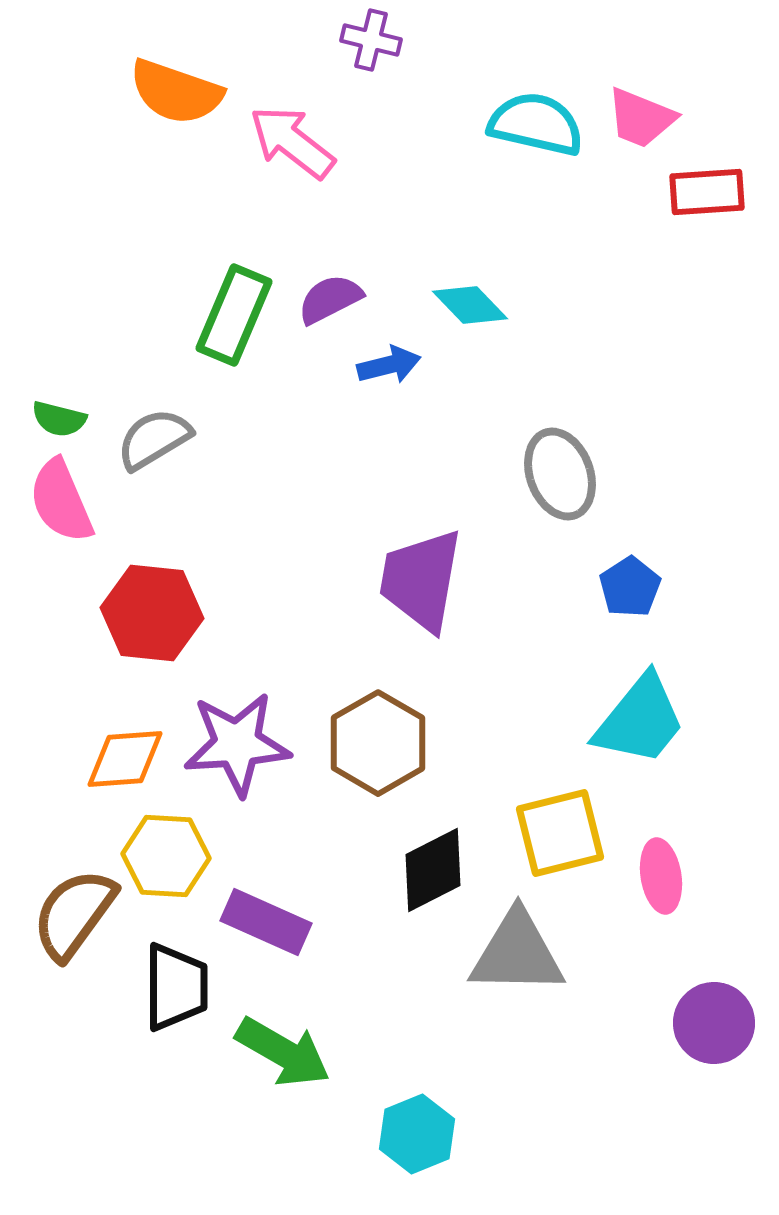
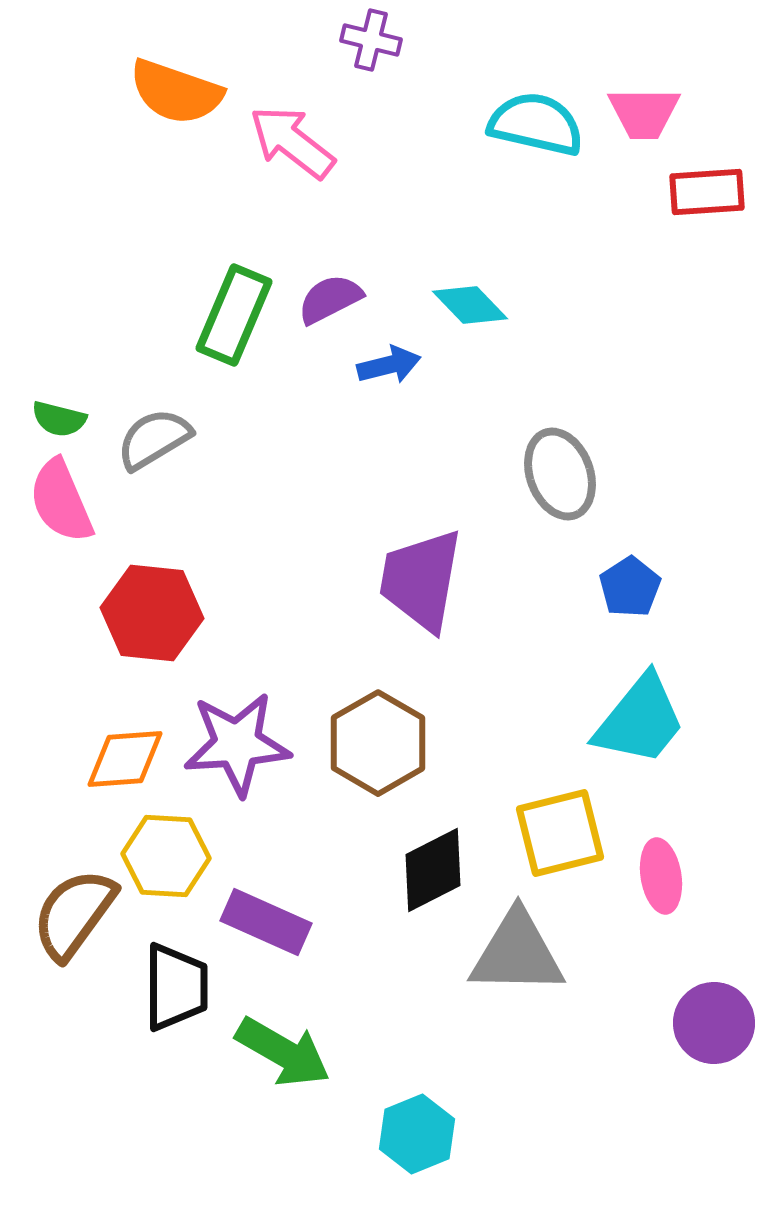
pink trapezoid: moved 3 px right, 5 px up; rotated 22 degrees counterclockwise
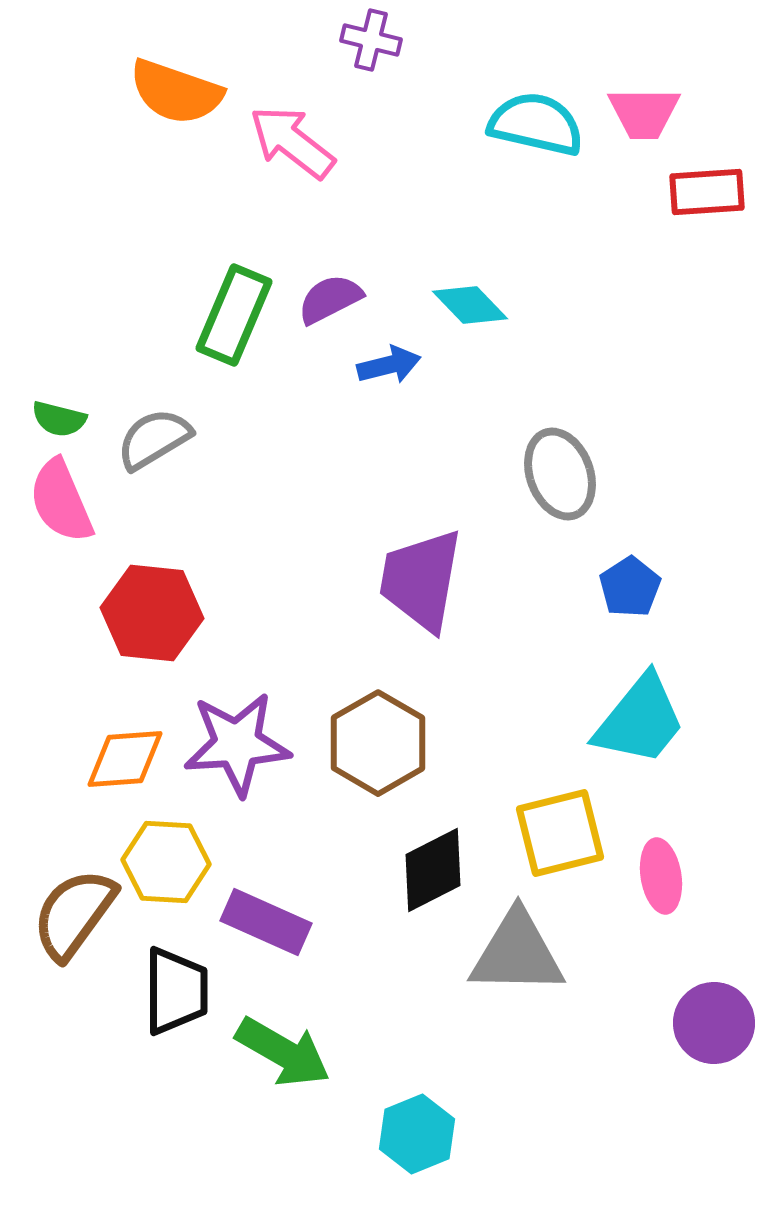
yellow hexagon: moved 6 px down
black trapezoid: moved 4 px down
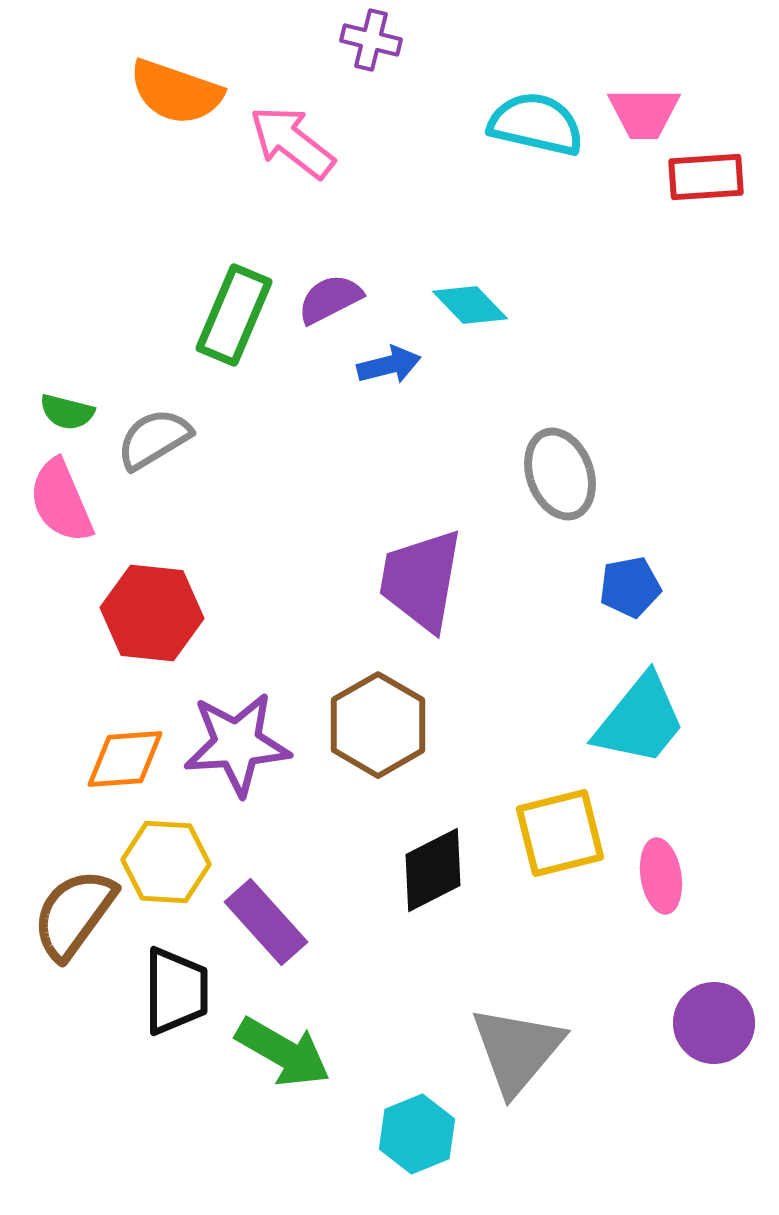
red rectangle: moved 1 px left, 15 px up
green semicircle: moved 8 px right, 7 px up
blue pentagon: rotated 22 degrees clockwise
brown hexagon: moved 18 px up
purple rectangle: rotated 24 degrees clockwise
gray triangle: moved 97 px down; rotated 51 degrees counterclockwise
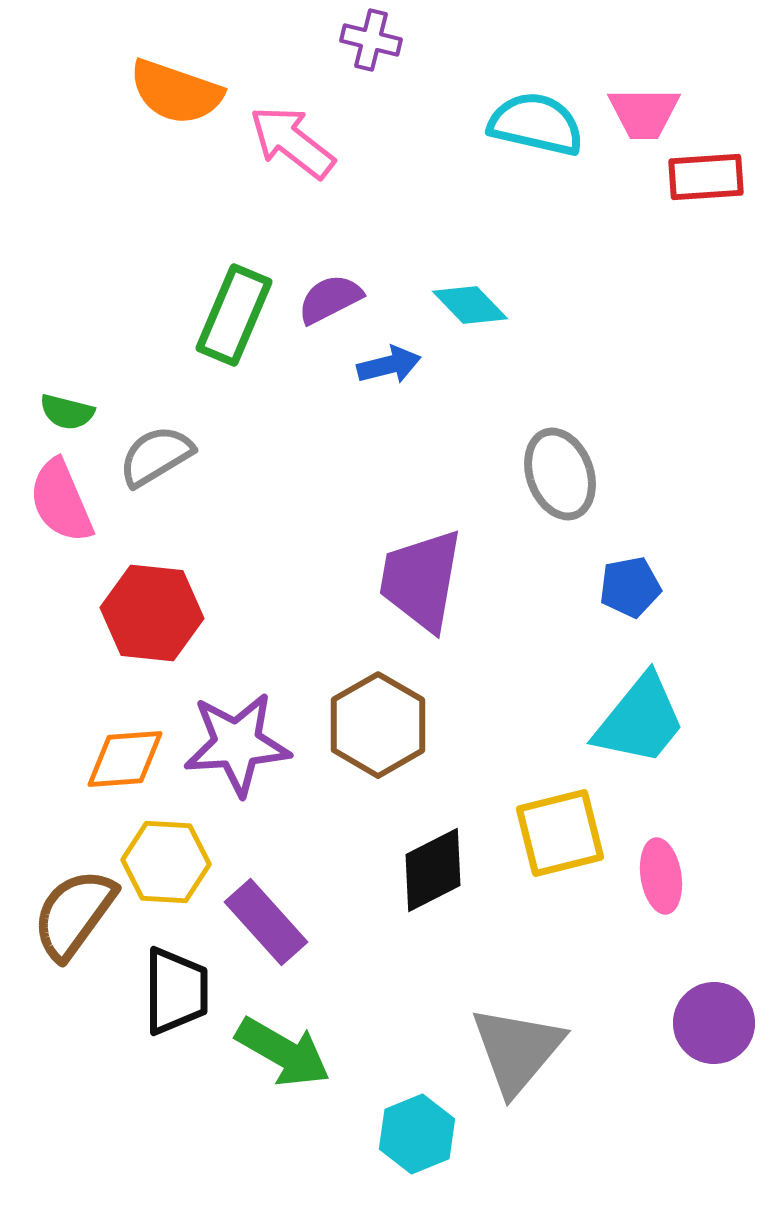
gray semicircle: moved 2 px right, 17 px down
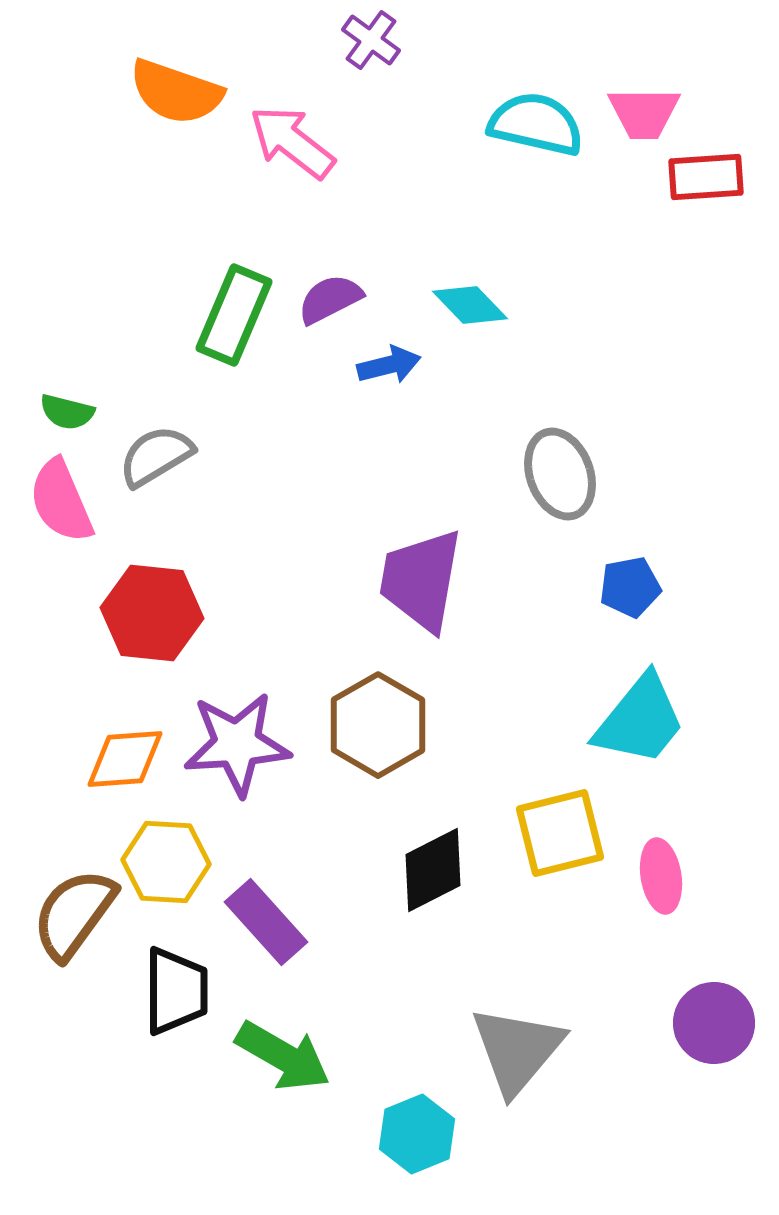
purple cross: rotated 22 degrees clockwise
green arrow: moved 4 px down
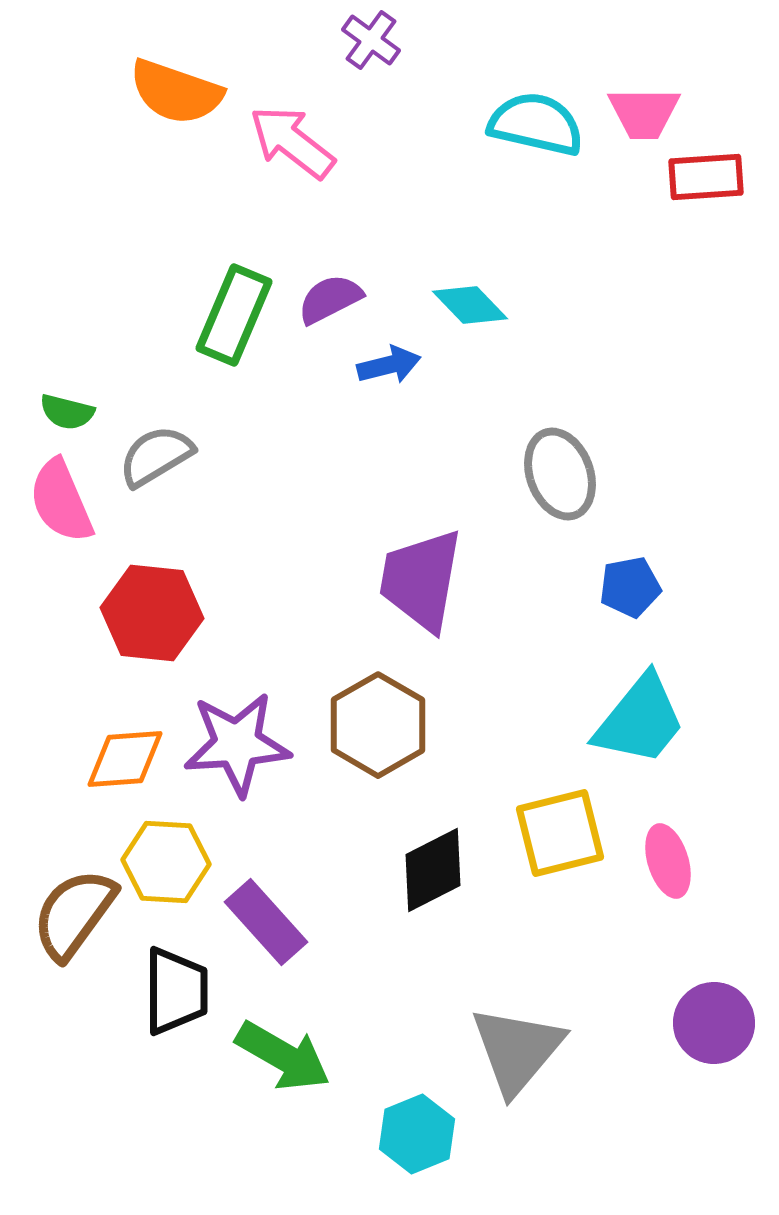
pink ellipse: moved 7 px right, 15 px up; rotated 8 degrees counterclockwise
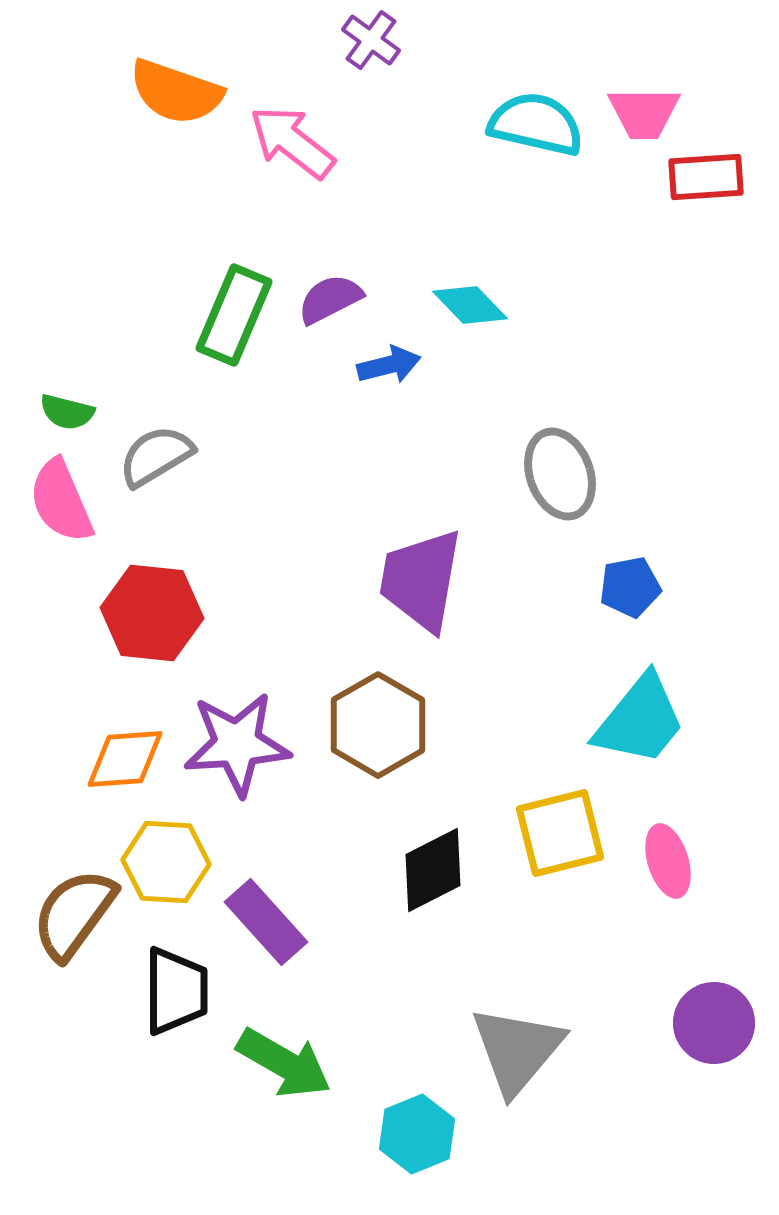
green arrow: moved 1 px right, 7 px down
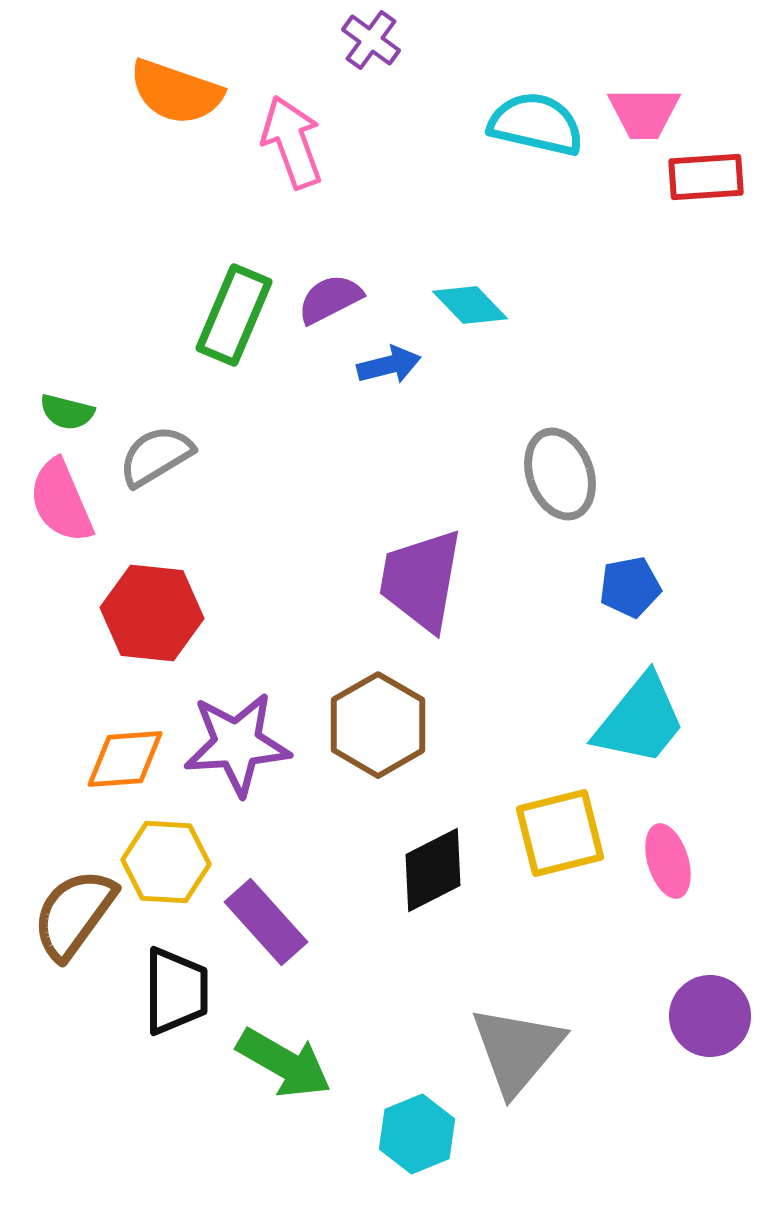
pink arrow: rotated 32 degrees clockwise
purple circle: moved 4 px left, 7 px up
